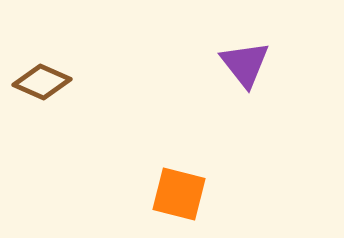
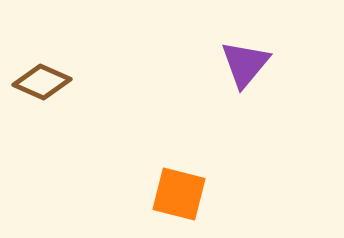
purple triangle: rotated 18 degrees clockwise
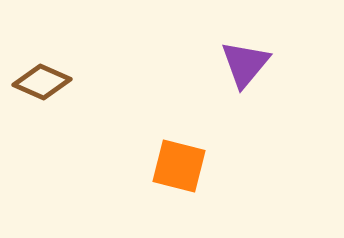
orange square: moved 28 px up
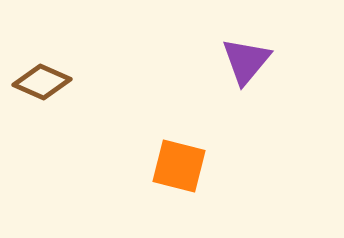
purple triangle: moved 1 px right, 3 px up
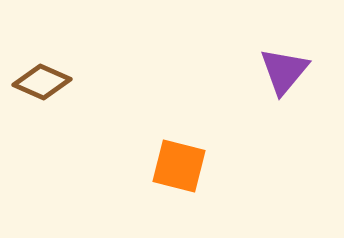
purple triangle: moved 38 px right, 10 px down
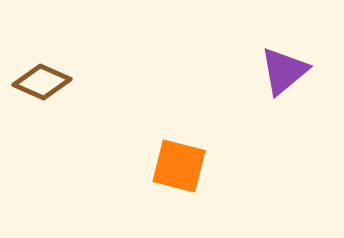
purple triangle: rotated 10 degrees clockwise
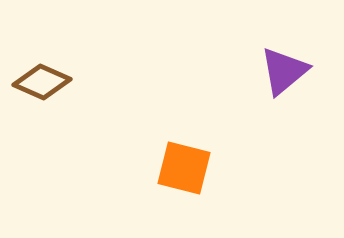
orange square: moved 5 px right, 2 px down
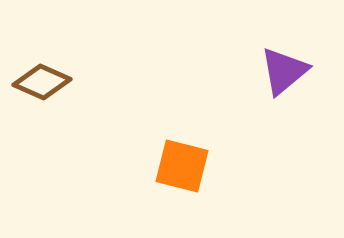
orange square: moved 2 px left, 2 px up
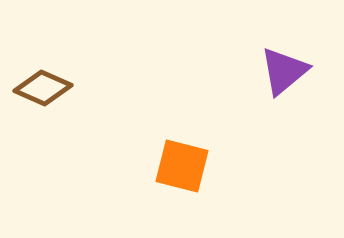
brown diamond: moved 1 px right, 6 px down
